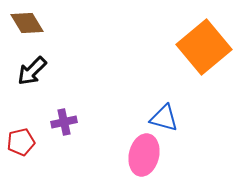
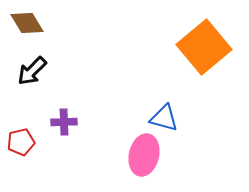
purple cross: rotated 10 degrees clockwise
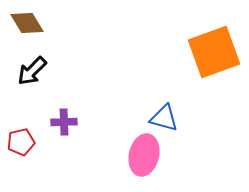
orange square: moved 10 px right, 5 px down; rotated 20 degrees clockwise
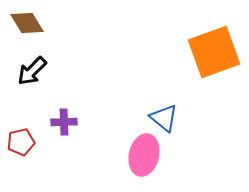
blue triangle: rotated 24 degrees clockwise
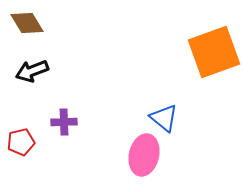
black arrow: rotated 24 degrees clockwise
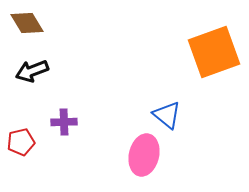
blue triangle: moved 3 px right, 3 px up
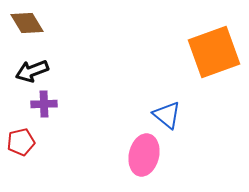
purple cross: moved 20 px left, 18 px up
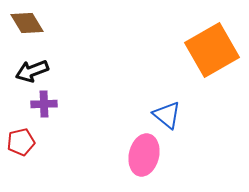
orange square: moved 2 px left, 2 px up; rotated 10 degrees counterclockwise
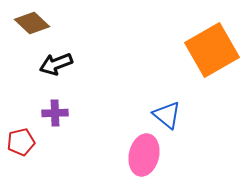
brown diamond: moved 5 px right; rotated 16 degrees counterclockwise
black arrow: moved 24 px right, 7 px up
purple cross: moved 11 px right, 9 px down
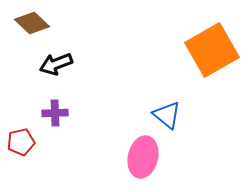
pink ellipse: moved 1 px left, 2 px down
